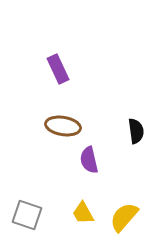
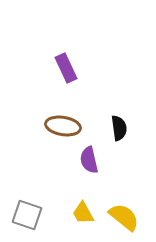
purple rectangle: moved 8 px right, 1 px up
black semicircle: moved 17 px left, 3 px up
yellow semicircle: rotated 88 degrees clockwise
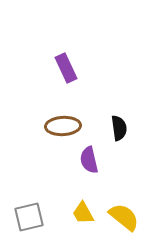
brown ellipse: rotated 12 degrees counterclockwise
gray square: moved 2 px right, 2 px down; rotated 32 degrees counterclockwise
